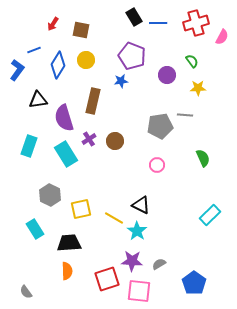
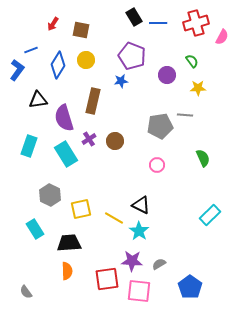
blue line at (34, 50): moved 3 px left
cyan star at (137, 231): moved 2 px right
red square at (107, 279): rotated 10 degrees clockwise
blue pentagon at (194, 283): moved 4 px left, 4 px down
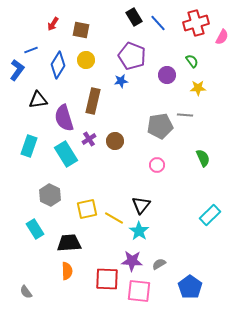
blue line at (158, 23): rotated 48 degrees clockwise
black triangle at (141, 205): rotated 42 degrees clockwise
yellow square at (81, 209): moved 6 px right
red square at (107, 279): rotated 10 degrees clockwise
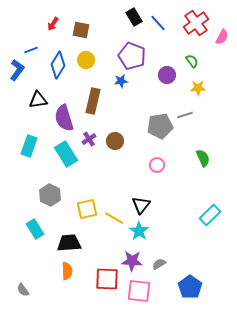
red cross at (196, 23): rotated 20 degrees counterclockwise
gray line at (185, 115): rotated 21 degrees counterclockwise
gray semicircle at (26, 292): moved 3 px left, 2 px up
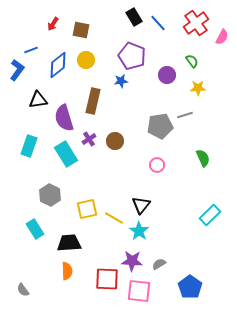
blue diamond at (58, 65): rotated 20 degrees clockwise
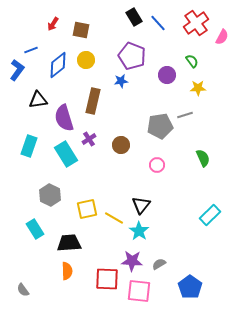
brown circle at (115, 141): moved 6 px right, 4 px down
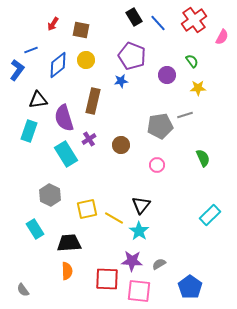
red cross at (196, 23): moved 2 px left, 3 px up
cyan rectangle at (29, 146): moved 15 px up
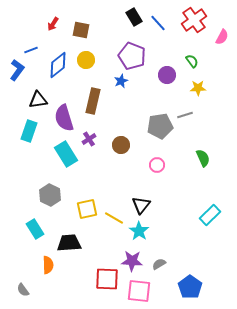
blue star at (121, 81): rotated 16 degrees counterclockwise
orange semicircle at (67, 271): moved 19 px left, 6 px up
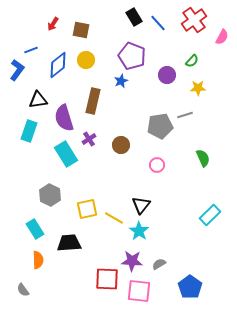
green semicircle at (192, 61): rotated 80 degrees clockwise
orange semicircle at (48, 265): moved 10 px left, 5 px up
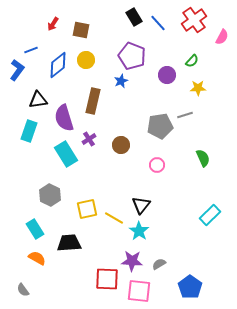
orange semicircle at (38, 260): moved 1 px left, 2 px up; rotated 60 degrees counterclockwise
